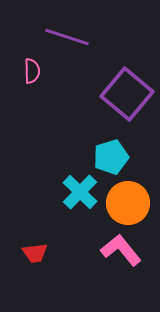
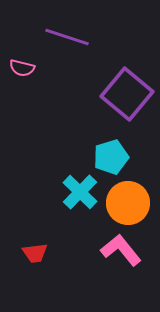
pink semicircle: moved 10 px left, 3 px up; rotated 105 degrees clockwise
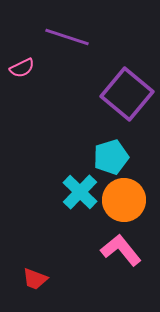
pink semicircle: rotated 40 degrees counterclockwise
orange circle: moved 4 px left, 3 px up
red trapezoid: moved 26 px down; rotated 28 degrees clockwise
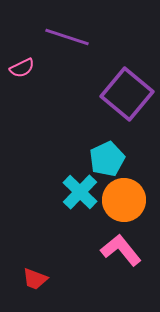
cyan pentagon: moved 4 px left, 2 px down; rotated 8 degrees counterclockwise
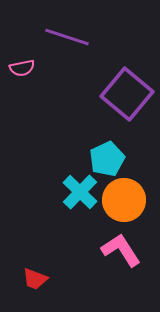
pink semicircle: rotated 15 degrees clockwise
pink L-shape: rotated 6 degrees clockwise
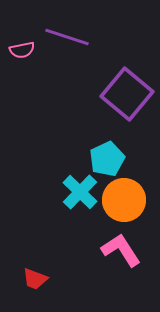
pink semicircle: moved 18 px up
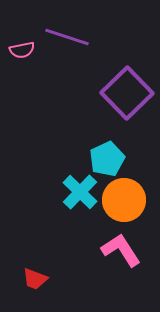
purple square: moved 1 px up; rotated 6 degrees clockwise
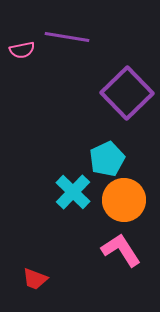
purple line: rotated 9 degrees counterclockwise
cyan cross: moved 7 px left
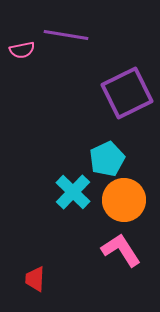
purple line: moved 1 px left, 2 px up
purple square: rotated 18 degrees clockwise
red trapezoid: rotated 72 degrees clockwise
